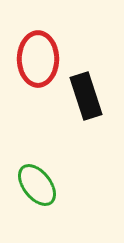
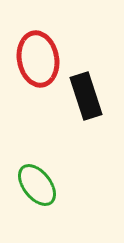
red ellipse: rotated 10 degrees counterclockwise
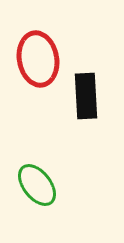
black rectangle: rotated 15 degrees clockwise
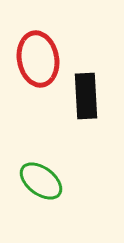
green ellipse: moved 4 px right, 4 px up; rotated 15 degrees counterclockwise
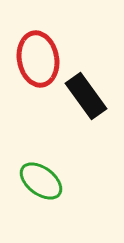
black rectangle: rotated 33 degrees counterclockwise
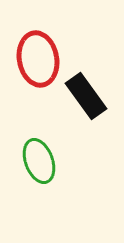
green ellipse: moved 2 px left, 20 px up; rotated 33 degrees clockwise
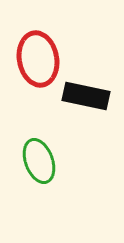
black rectangle: rotated 42 degrees counterclockwise
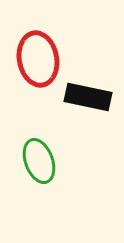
black rectangle: moved 2 px right, 1 px down
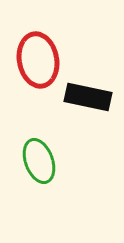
red ellipse: moved 1 px down
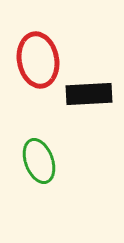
black rectangle: moved 1 px right, 3 px up; rotated 15 degrees counterclockwise
